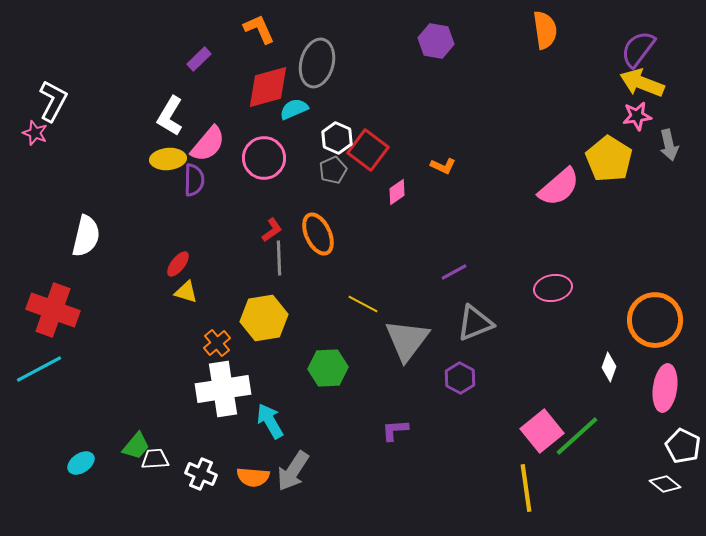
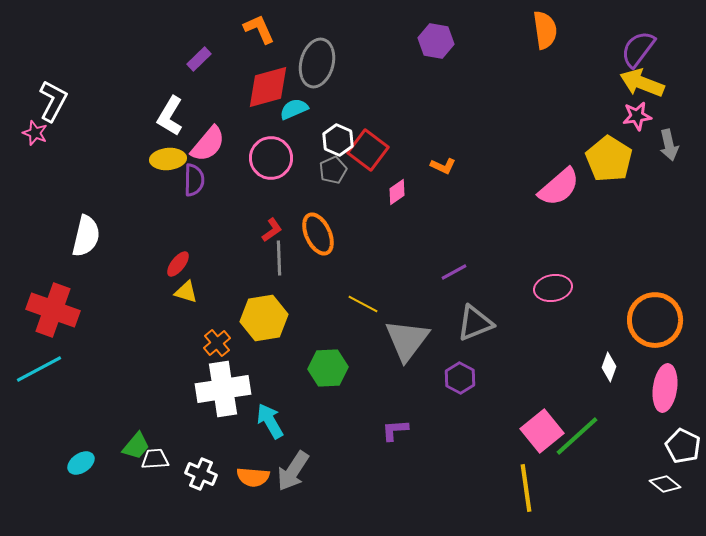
white hexagon at (337, 138): moved 1 px right, 2 px down
pink circle at (264, 158): moved 7 px right
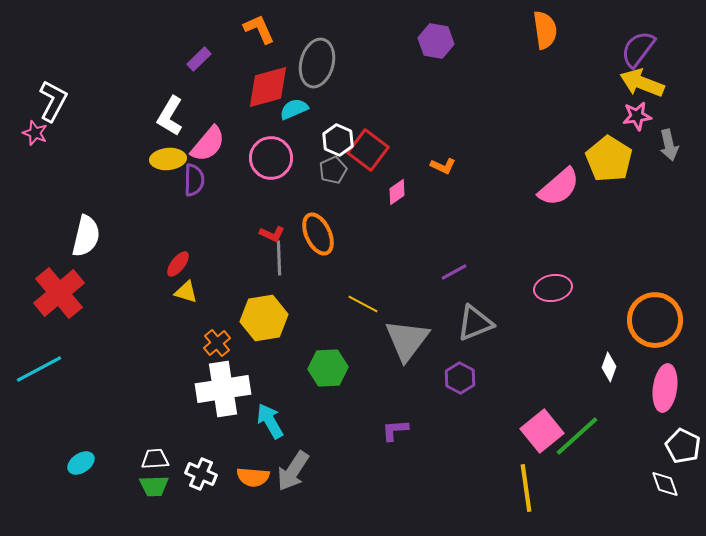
red L-shape at (272, 230): moved 4 px down; rotated 60 degrees clockwise
red cross at (53, 310): moved 6 px right, 17 px up; rotated 30 degrees clockwise
green trapezoid at (136, 446): moved 18 px right, 40 px down; rotated 48 degrees clockwise
white diamond at (665, 484): rotated 32 degrees clockwise
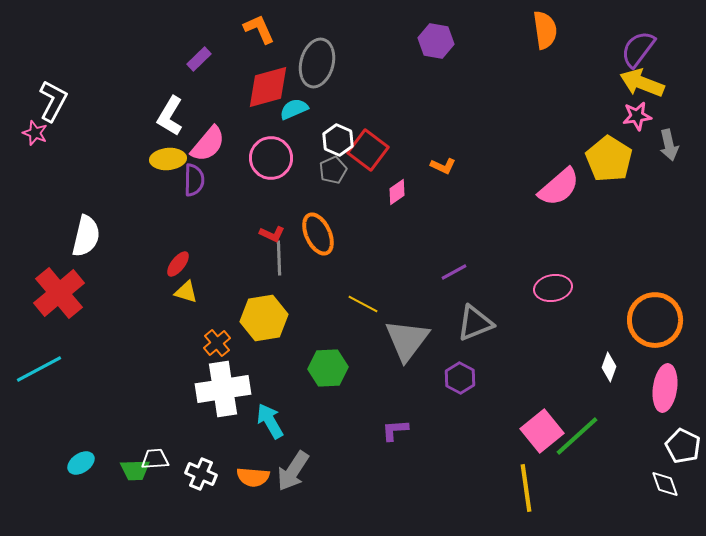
green trapezoid at (154, 486): moved 19 px left, 16 px up
